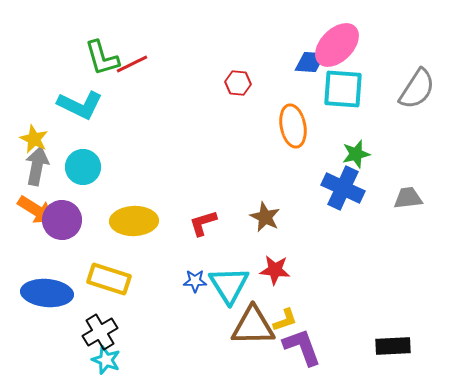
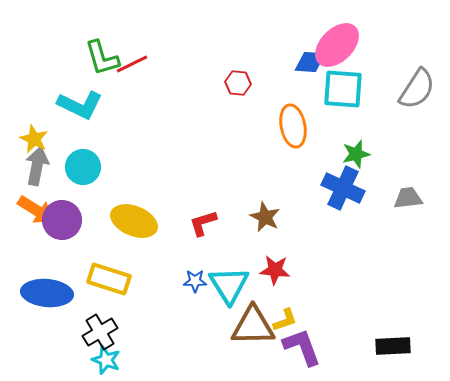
yellow ellipse: rotated 24 degrees clockwise
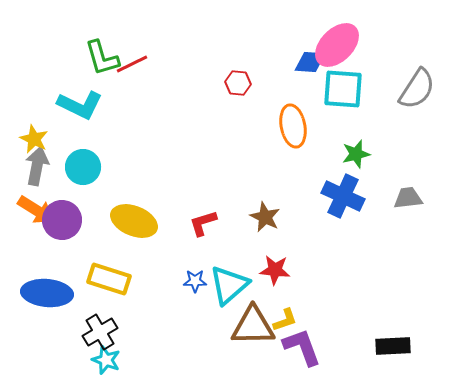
blue cross: moved 8 px down
cyan triangle: rotated 21 degrees clockwise
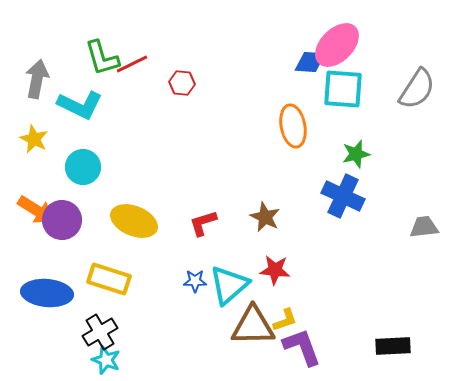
red hexagon: moved 56 px left
gray arrow: moved 87 px up
gray trapezoid: moved 16 px right, 29 px down
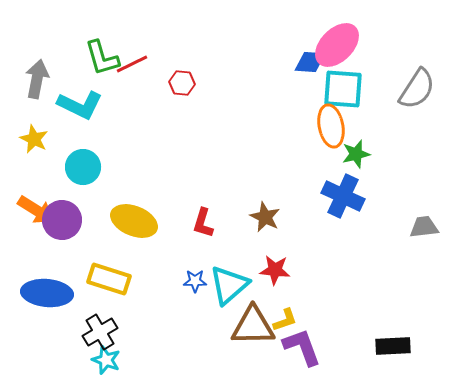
orange ellipse: moved 38 px right
red L-shape: rotated 56 degrees counterclockwise
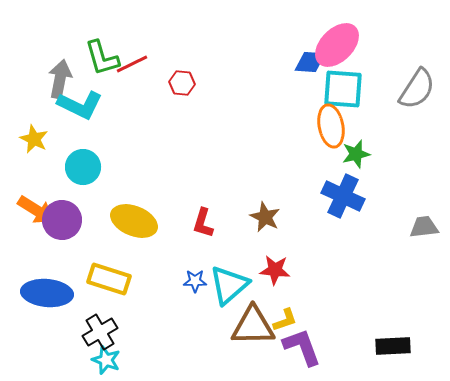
gray arrow: moved 23 px right
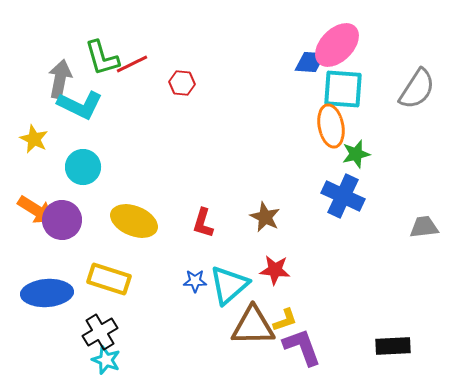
blue ellipse: rotated 9 degrees counterclockwise
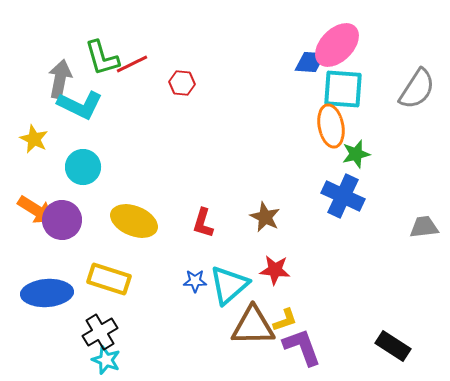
black rectangle: rotated 36 degrees clockwise
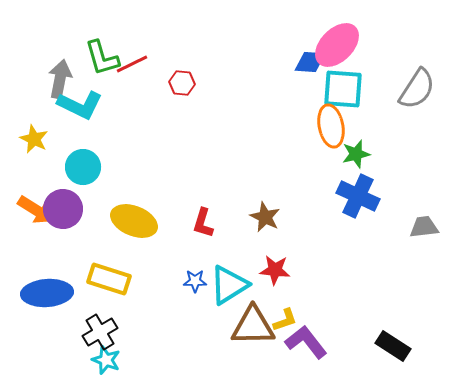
blue cross: moved 15 px right
purple circle: moved 1 px right, 11 px up
cyan triangle: rotated 9 degrees clockwise
purple L-shape: moved 4 px right, 5 px up; rotated 18 degrees counterclockwise
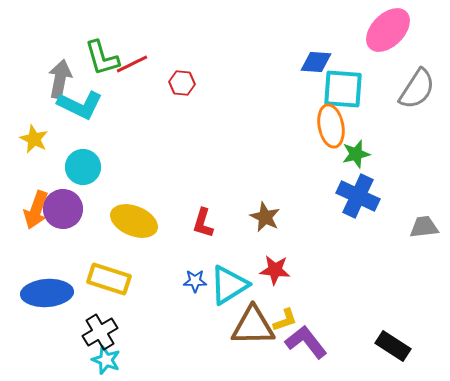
pink ellipse: moved 51 px right, 15 px up
blue diamond: moved 6 px right
orange arrow: rotated 78 degrees clockwise
